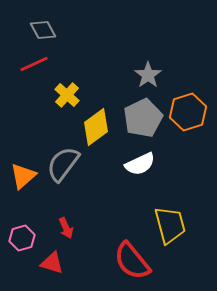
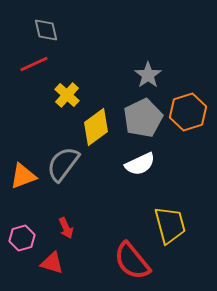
gray diamond: moved 3 px right; rotated 16 degrees clockwise
orange triangle: rotated 20 degrees clockwise
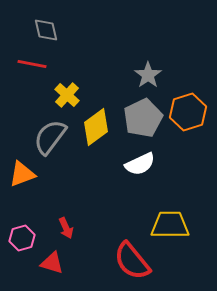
red line: moved 2 px left; rotated 36 degrees clockwise
gray semicircle: moved 13 px left, 27 px up
orange triangle: moved 1 px left, 2 px up
yellow trapezoid: rotated 75 degrees counterclockwise
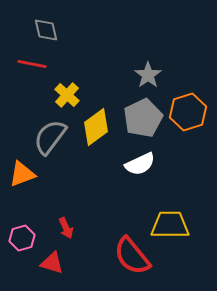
red semicircle: moved 5 px up
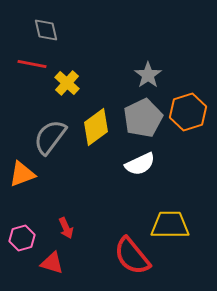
yellow cross: moved 12 px up
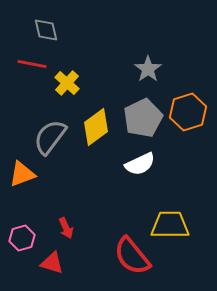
gray star: moved 6 px up
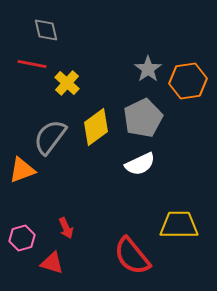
orange hexagon: moved 31 px up; rotated 9 degrees clockwise
orange triangle: moved 4 px up
yellow trapezoid: moved 9 px right
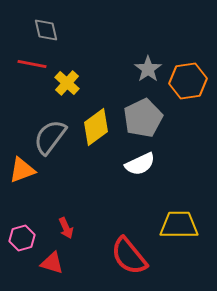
red semicircle: moved 3 px left
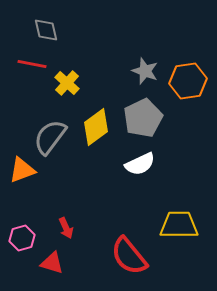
gray star: moved 3 px left, 2 px down; rotated 16 degrees counterclockwise
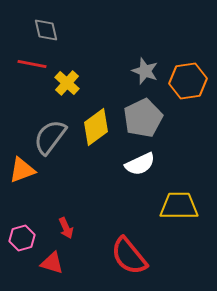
yellow trapezoid: moved 19 px up
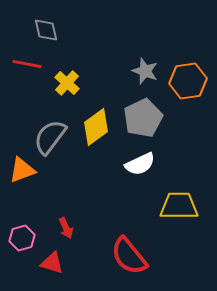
red line: moved 5 px left
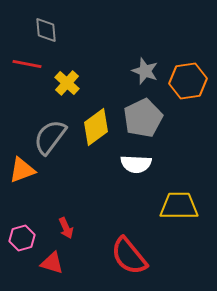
gray diamond: rotated 8 degrees clockwise
white semicircle: moved 4 px left; rotated 28 degrees clockwise
